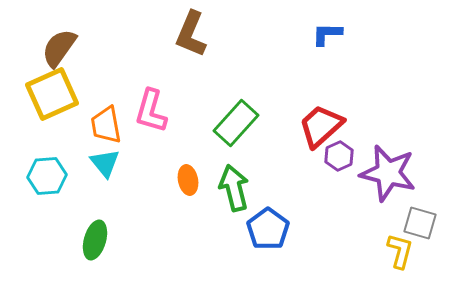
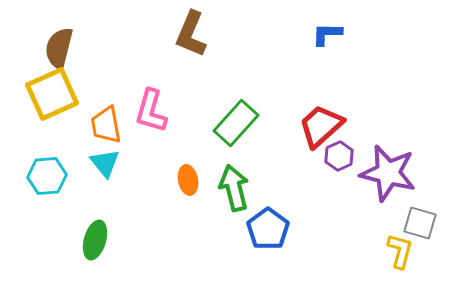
brown semicircle: rotated 21 degrees counterclockwise
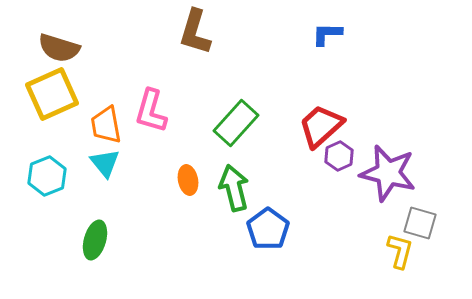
brown L-shape: moved 4 px right, 2 px up; rotated 6 degrees counterclockwise
brown semicircle: rotated 87 degrees counterclockwise
cyan hexagon: rotated 18 degrees counterclockwise
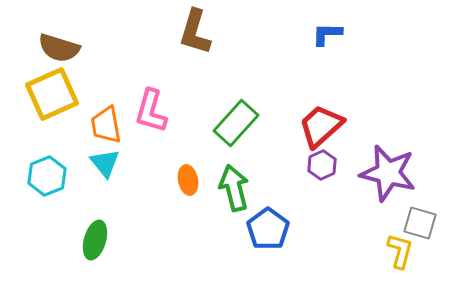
purple hexagon: moved 17 px left, 9 px down
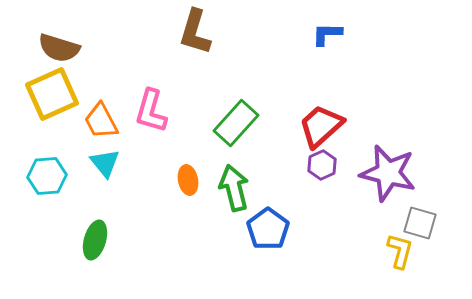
orange trapezoid: moved 5 px left, 4 px up; rotated 18 degrees counterclockwise
cyan hexagon: rotated 18 degrees clockwise
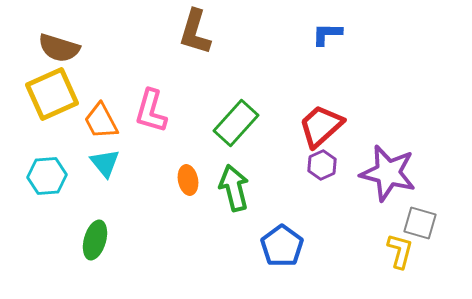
blue pentagon: moved 14 px right, 17 px down
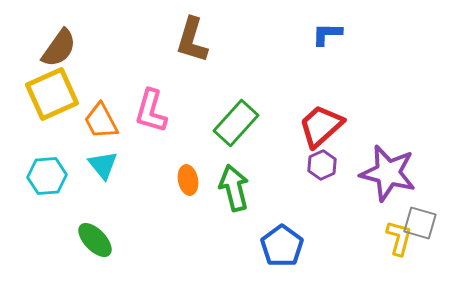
brown L-shape: moved 3 px left, 8 px down
brown semicircle: rotated 72 degrees counterclockwise
cyan triangle: moved 2 px left, 2 px down
green ellipse: rotated 60 degrees counterclockwise
yellow L-shape: moved 1 px left, 13 px up
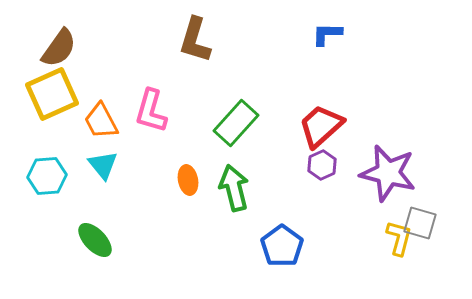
brown L-shape: moved 3 px right
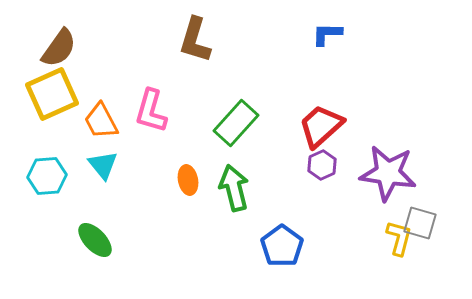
purple star: rotated 6 degrees counterclockwise
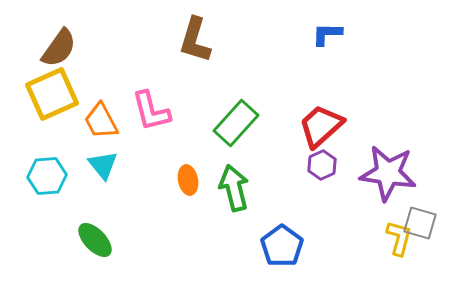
pink L-shape: rotated 30 degrees counterclockwise
